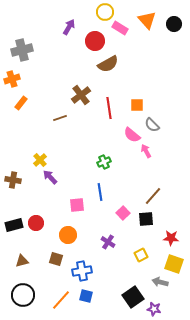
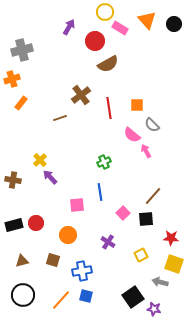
brown square at (56, 259): moved 3 px left, 1 px down
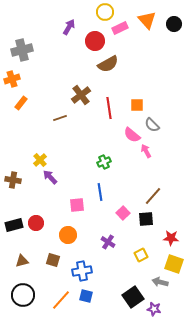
pink rectangle at (120, 28): rotated 56 degrees counterclockwise
